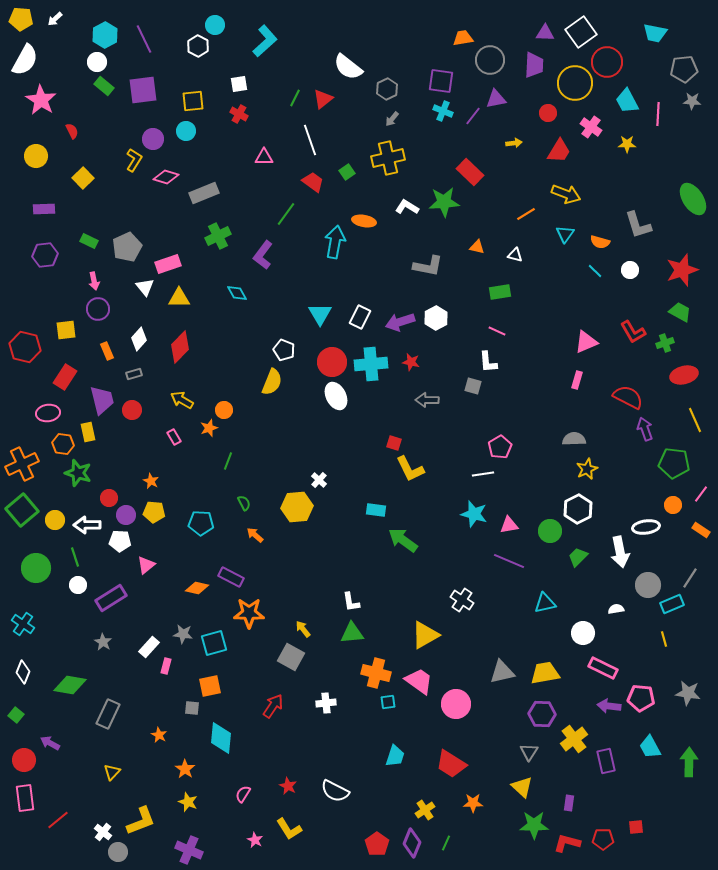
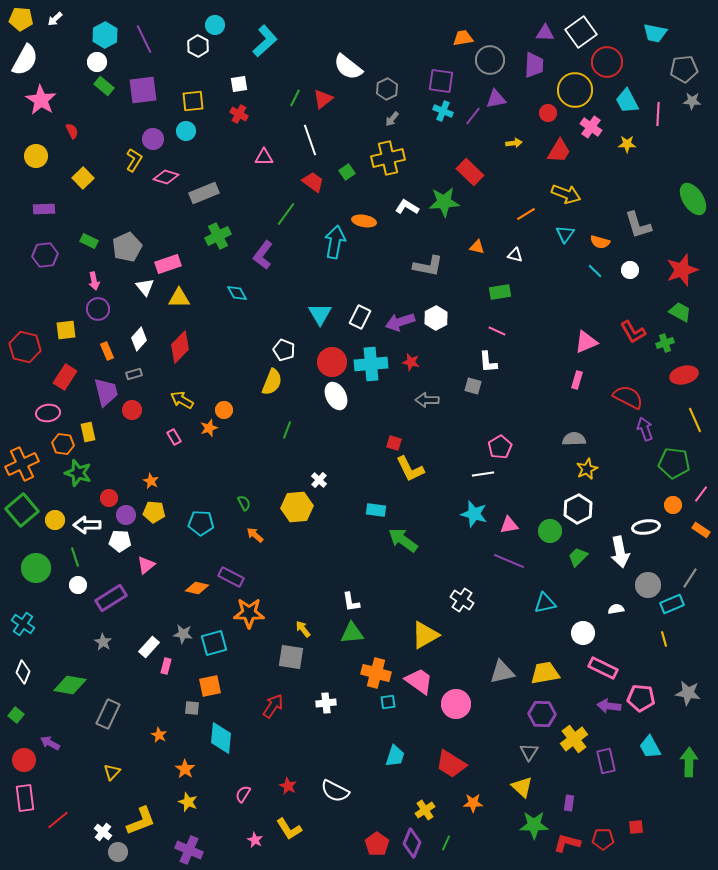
yellow circle at (575, 83): moved 7 px down
purple trapezoid at (102, 400): moved 4 px right, 8 px up
green line at (228, 461): moved 59 px right, 31 px up
gray square at (291, 657): rotated 20 degrees counterclockwise
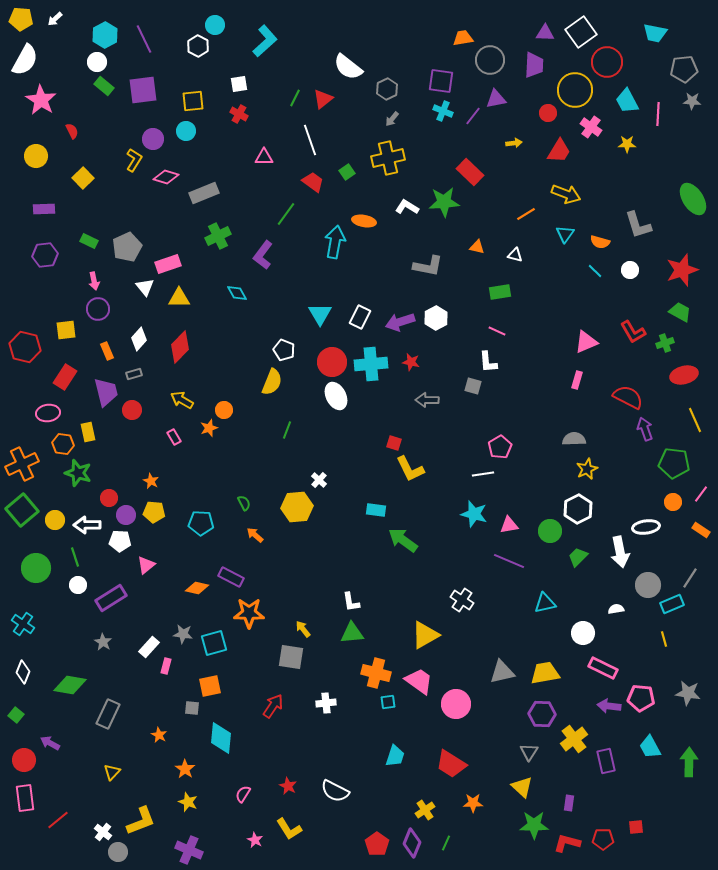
orange circle at (673, 505): moved 3 px up
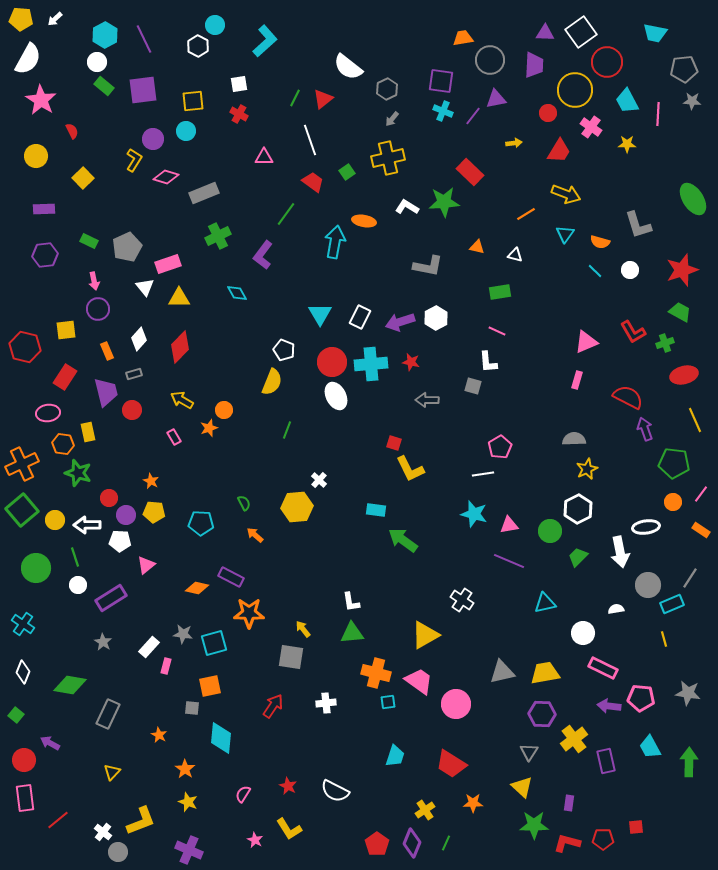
white semicircle at (25, 60): moved 3 px right, 1 px up
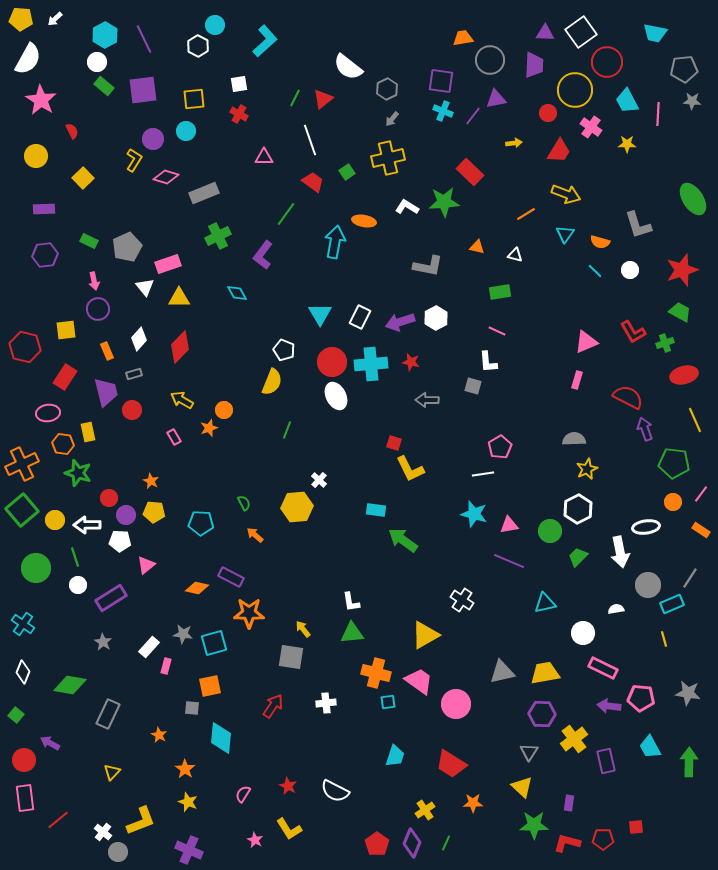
yellow square at (193, 101): moved 1 px right, 2 px up
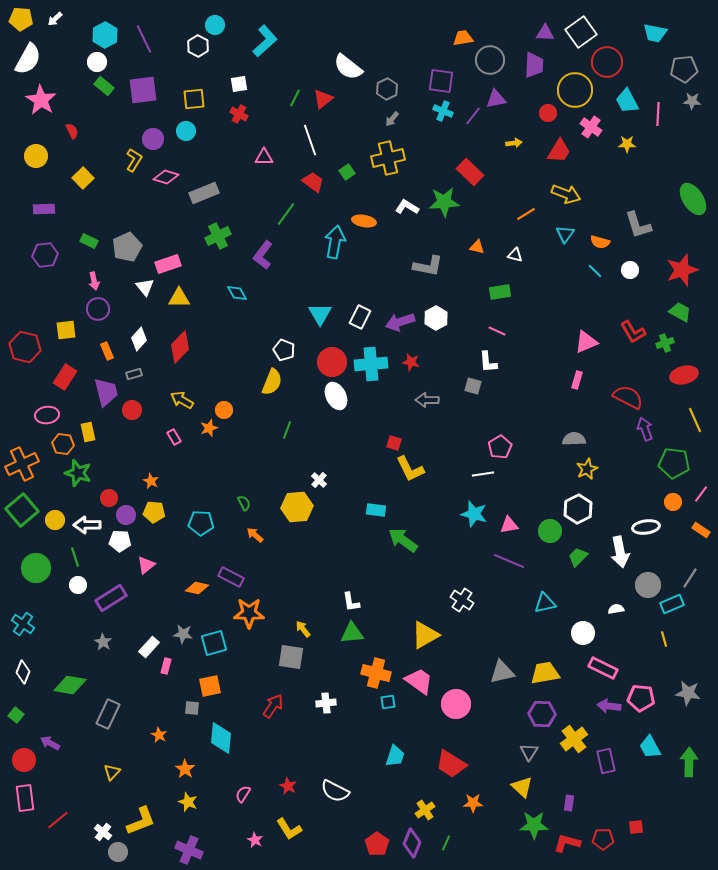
pink ellipse at (48, 413): moved 1 px left, 2 px down
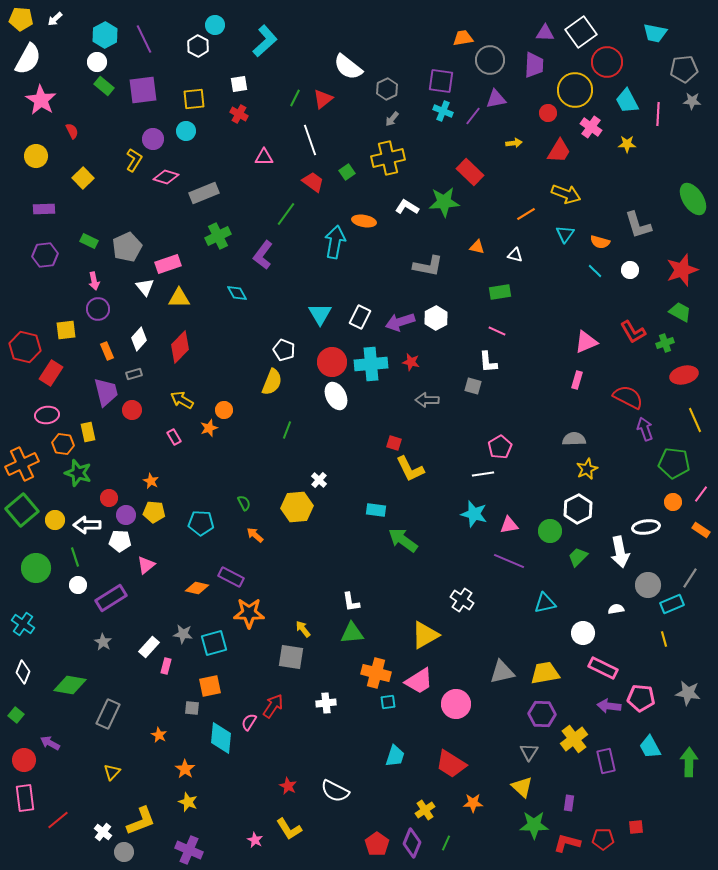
red rectangle at (65, 377): moved 14 px left, 4 px up
pink trapezoid at (419, 681): rotated 112 degrees clockwise
pink semicircle at (243, 794): moved 6 px right, 72 px up
gray circle at (118, 852): moved 6 px right
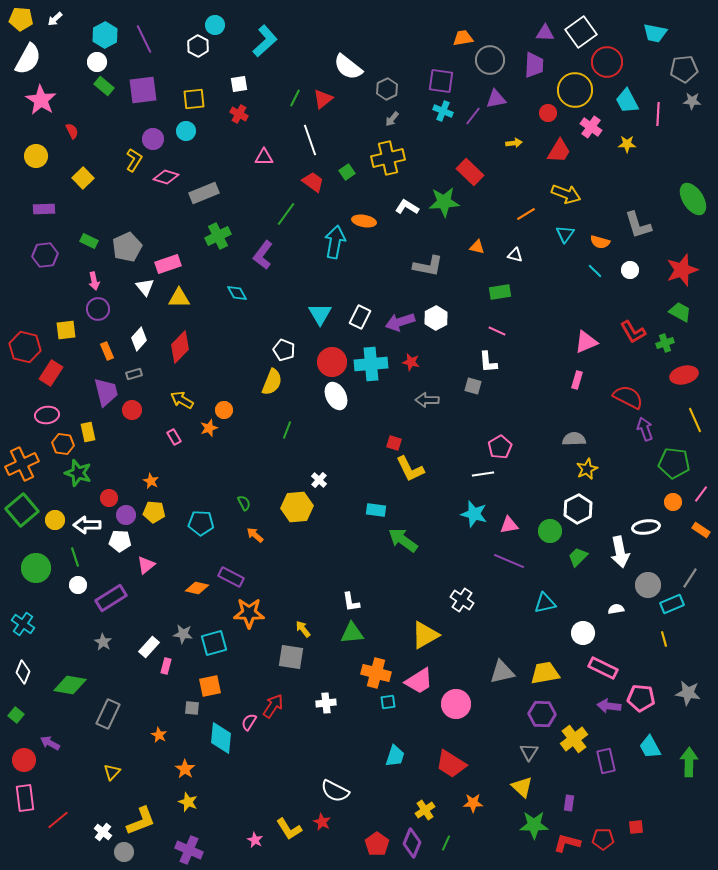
red star at (288, 786): moved 34 px right, 36 px down
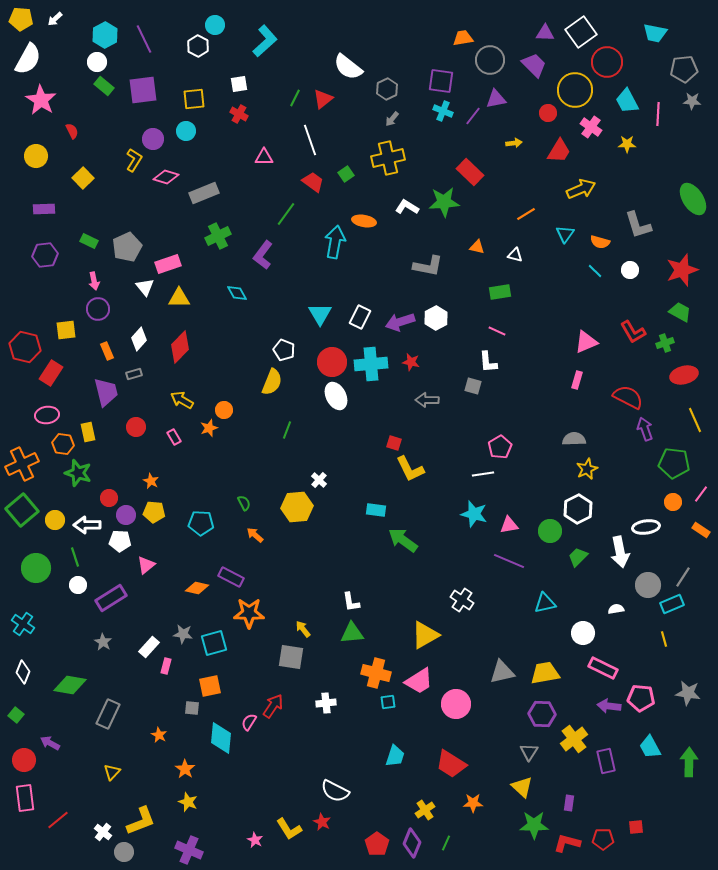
purple trapezoid at (534, 65): rotated 48 degrees counterclockwise
green square at (347, 172): moved 1 px left, 2 px down
yellow arrow at (566, 194): moved 15 px right, 5 px up; rotated 44 degrees counterclockwise
red circle at (132, 410): moved 4 px right, 17 px down
gray line at (690, 578): moved 7 px left, 1 px up
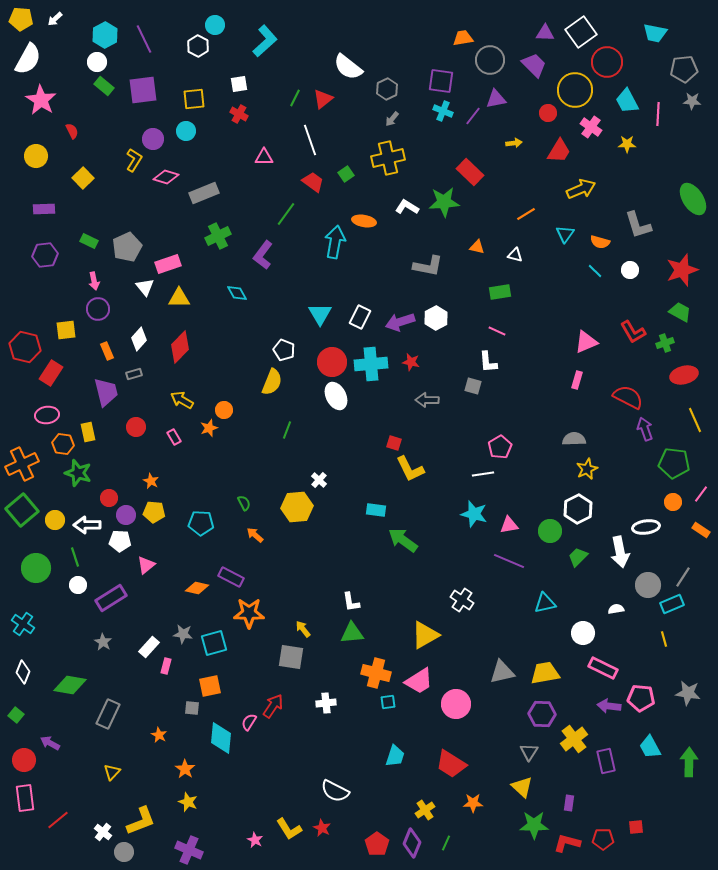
red star at (322, 822): moved 6 px down
